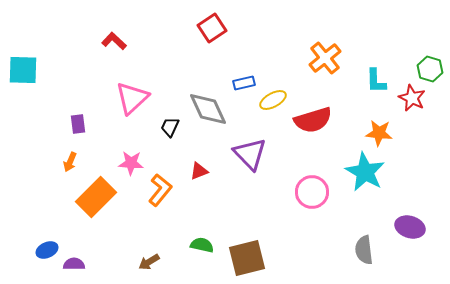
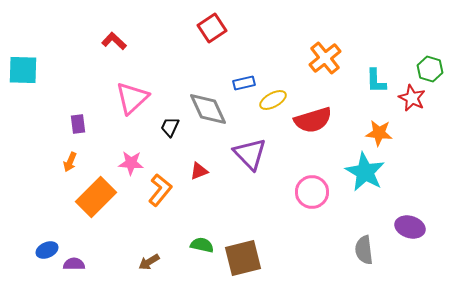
brown square: moved 4 px left
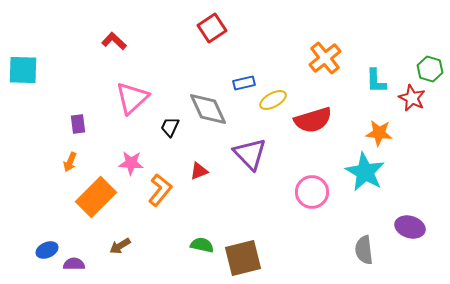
brown arrow: moved 29 px left, 16 px up
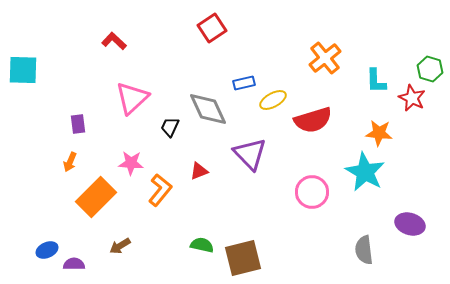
purple ellipse: moved 3 px up
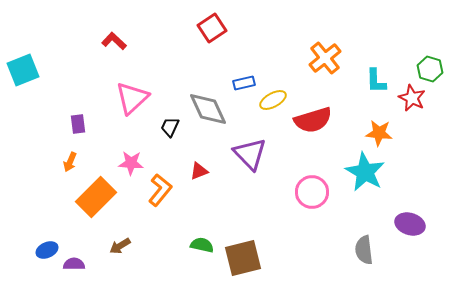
cyan square: rotated 24 degrees counterclockwise
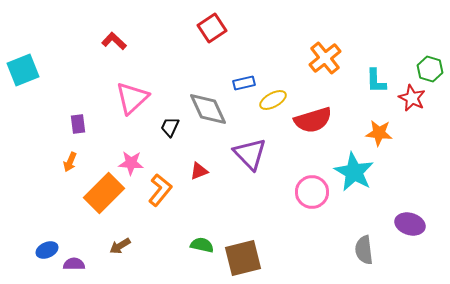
cyan star: moved 11 px left
orange rectangle: moved 8 px right, 4 px up
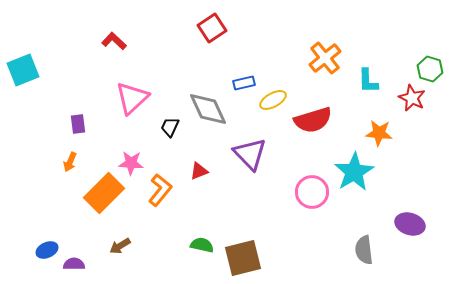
cyan L-shape: moved 8 px left
cyan star: rotated 12 degrees clockwise
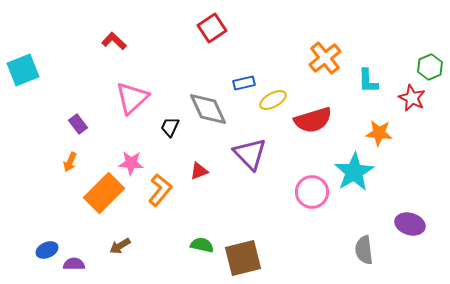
green hexagon: moved 2 px up; rotated 20 degrees clockwise
purple rectangle: rotated 30 degrees counterclockwise
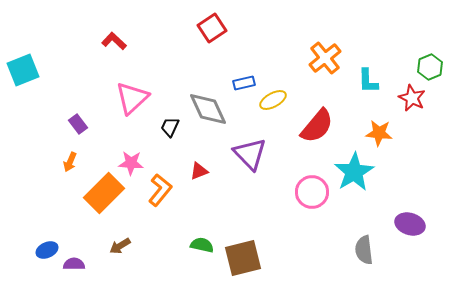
red semicircle: moved 4 px right, 6 px down; rotated 33 degrees counterclockwise
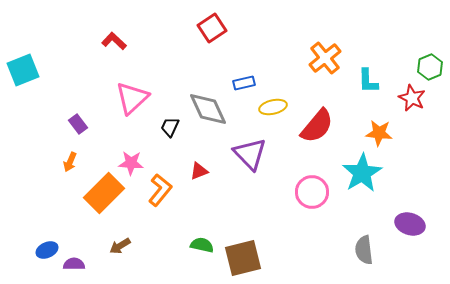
yellow ellipse: moved 7 px down; rotated 16 degrees clockwise
cyan star: moved 8 px right, 1 px down
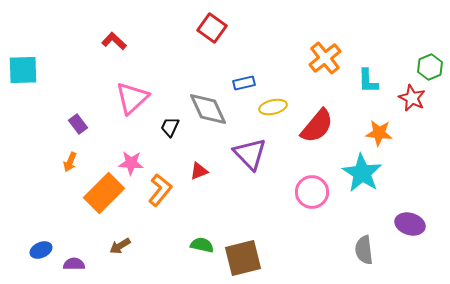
red square: rotated 20 degrees counterclockwise
cyan square: rotated 20 degrees clockwise
cyan star: rotated 9 degrees counterclockwise
blue ellipse: moved 6 px left
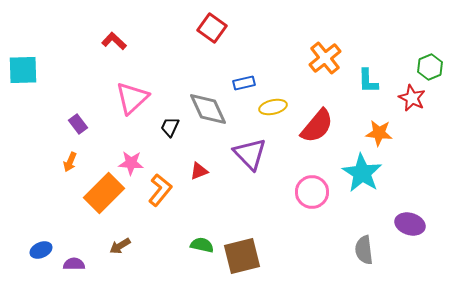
brown square: moved 1 px left, 2 px up
